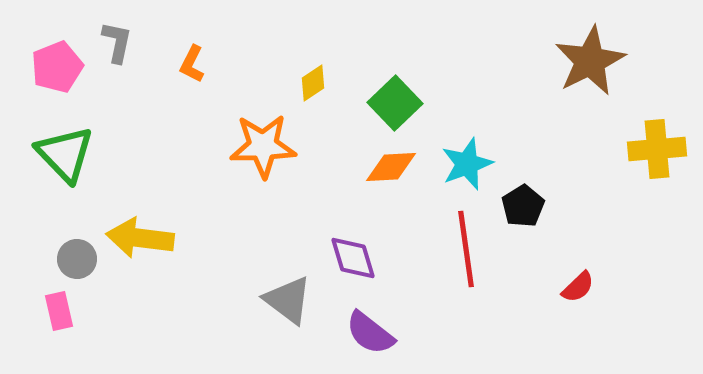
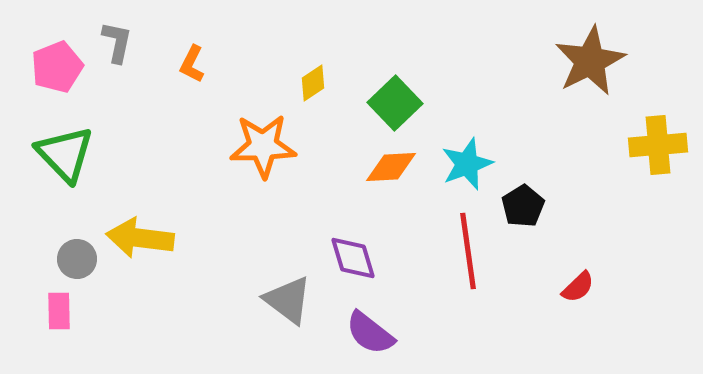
yellow cross: moved 1 px right, 4 px up
red line: moved 2 px right, 2 px down
pink rectangle: rotated 12 degrees clockwise
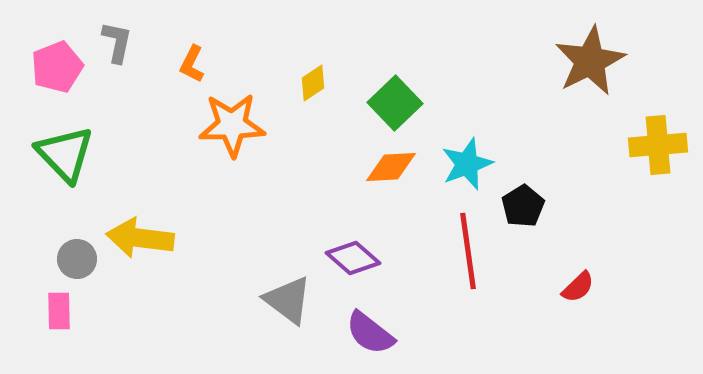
orange star: moved 31 px left, 21 px up
purple diamond: rotated 32 degrees counterclockwise
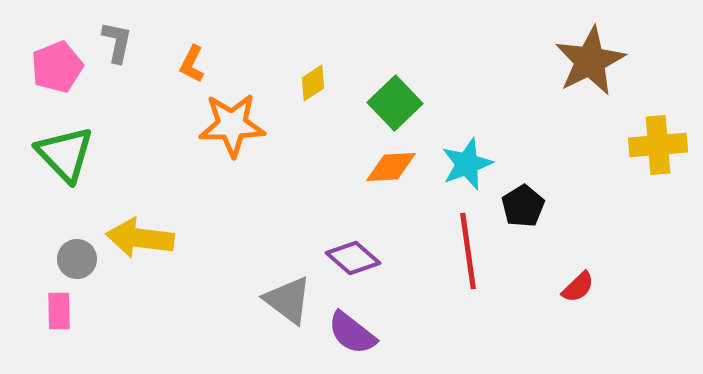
purple semicircle: moved 18 px left
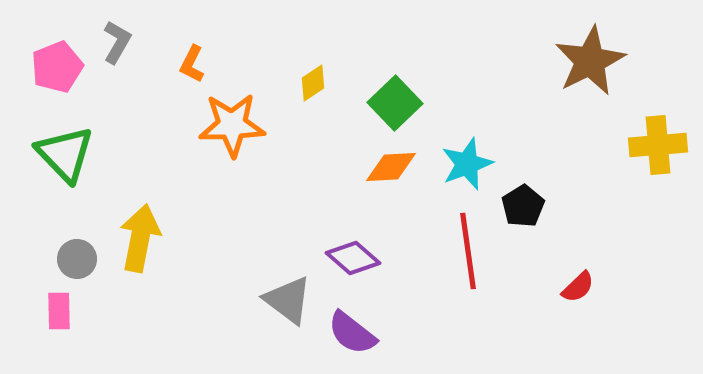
gray L-shape: rotated 18 degrees clockwise
yellow arrow: rotated 94 degrees clockwise
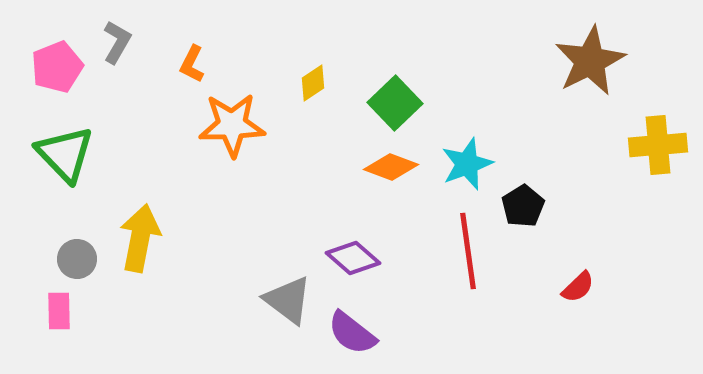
orange diamond: rotated 24 degrees clockwise
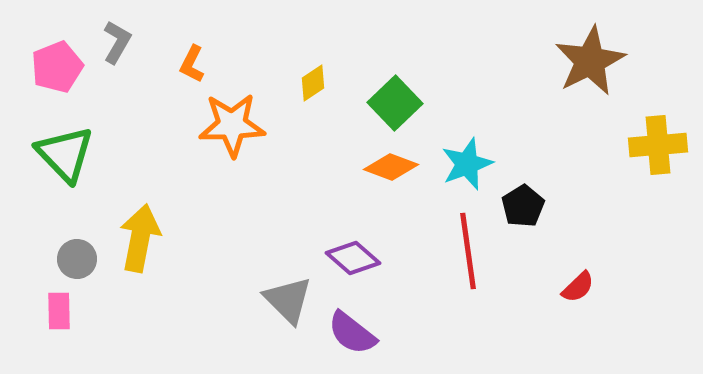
gray triangle: rotated 8 degrees clockwise
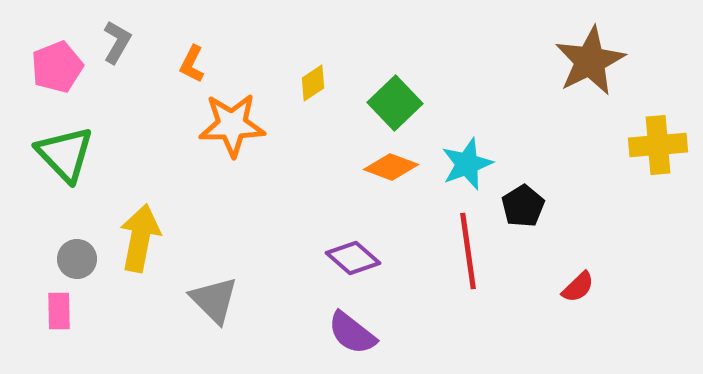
gray triangle: moved 74 px left
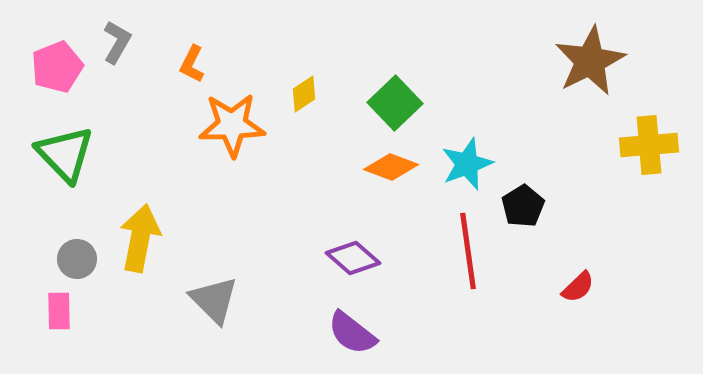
yellow diamond: moved 9 px left, 11 px down
yellow cross: moved 9 px left
